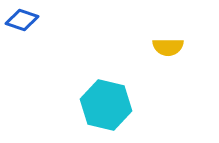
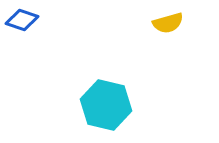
yellow semicircle: moved 24 px up; rotated 16 degrees counterclockwise
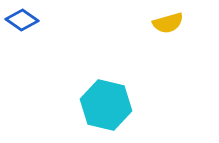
blue diamond: rotated 16 degrees clockwise
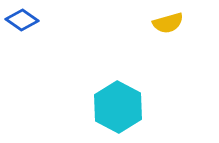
cyan hexagon: moved 12 px right, 2 px down; rotated 15 degrees clockwise
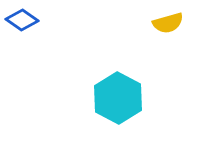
cyan hexagon: moved 9 px up
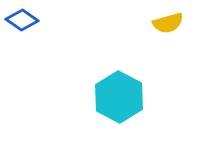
cyan hexagon: moved 1 px right, 1 px up
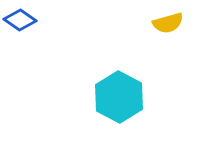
blue diamond: moved 2 px left
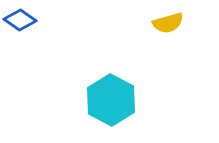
cyan hexagon: moved 8 px left, 3 px down
